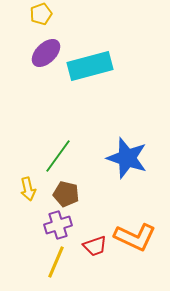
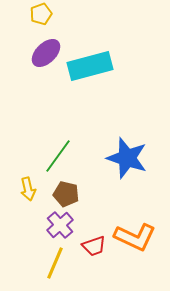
purple cross: moved 2 px right; rotated 24 degrees counterclockwise
red trapezoid: moved 1 px left
yellow line: moved 1 px left, 1 px down
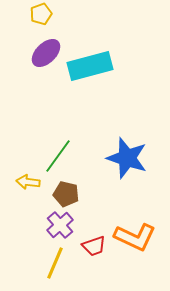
yellow arrow: moved 7 px up; rotated 110 degrees clockwise
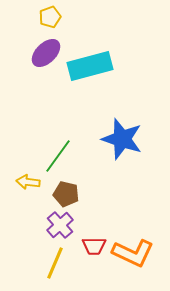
yellow pentagon: moved 9 px right, 3 px down
blue star: moved 5 px left, 19 px up
orange L-shape: moved 2 px left, 16 px down
red trapezoid: rotated 20 degrees clockwise
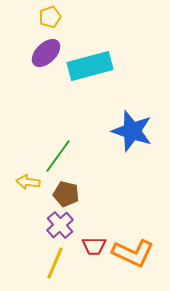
blue star: moved 10 px right, 8 px up
